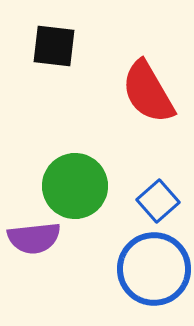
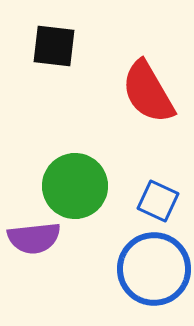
blue square: rotated 24 degrees counterclockwise
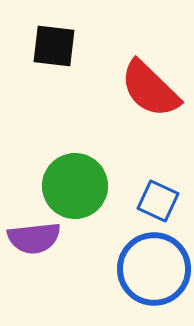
red semicircle: moved 2 px right, 3 px up; rotated 16 degrees counterclockwise
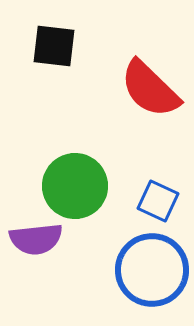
purple semicircle: moved 2 px right, 1 px down
blue circle: moved 2 px left, 1 px down
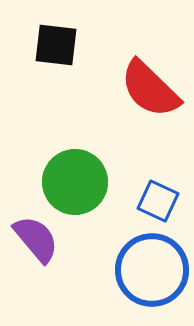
black square: moved 2 px right, 1 px up
green circle: moved 4 px up
purple semicircle: rotated 124 degrees counterclockwise
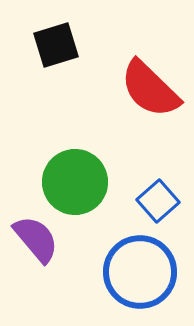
black square: rotated 24 degrees counterclockwise
blue square: rotated 24 degrees clockwise
blue circle: moved 12 px left, 2 px down
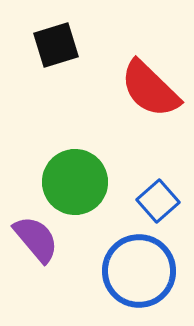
blue circle: moved 1 px left, 1 px up
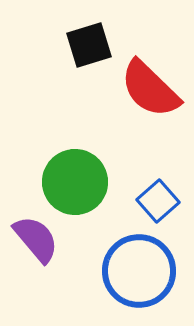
black square: moved 33 px right
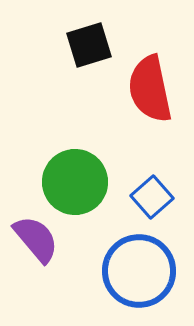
red semicircle: rotated 34 degrees clockwise
blue square: moved 6 px left, 4 px up
